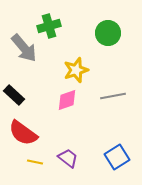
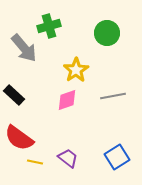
green circle: moved 1 px left
yellow star: rotated 15 degrees counterclockwise
red semicircle: moved 4 px left, 5 px down
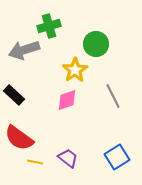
green circle: moved 11 px left, 11 px down
gray arrow: moved 2 px down; rotated 112 degrees clockwise
yellow star: moved 1 px left
gray line: rotated 75 degrees clockwise
